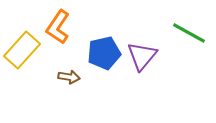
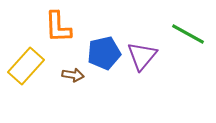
orange L-shape: rotated 36 degrees counterclockwise
green line: moved 1 px left, 1 px down
yellow rectangle: moved 4 px right, 16 px down
brown arrow: moved 4 px right, 2 px up
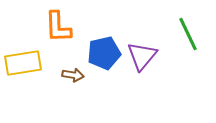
green line: rotated 36 degrees clockwise
yellow rectangle: moved 3 px left, 3 px up; rotated 39 degrees clockwise
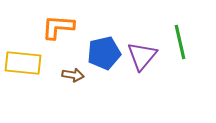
orange L-shape: rotated 96 degrees clockwise
green line: moved 8 px left, 8 px down; rotated 12 degrees clockwise
yellow rectangle: rotated 15 degrees clockwise
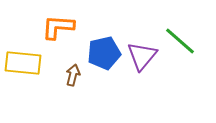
green line: moved 1 px up; rotated 36 degrees counterclockwise
brown arrow: rotated 85 degrees counterclockwise
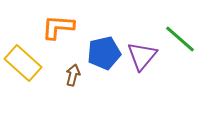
green line: moved 2 px up
yellow rectangle: rotated 36 degrees clockwise
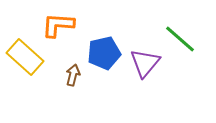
orange L-shape: moved 2 px up
purple triangle: moved 3 px right, 7 px down
yellow rectangle: moved 2 px right, 6 px up
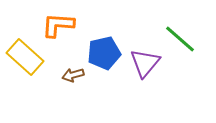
brown arrow: rotated 120 degrees counterclockwise
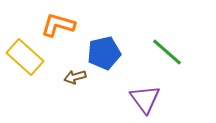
orange L-shape: rotated 12 degrees clockwise
green line: moved 13 px left, 13 px down
purple triangle: moved 36 px down; rotated 16 degrees counterclockwise
brown arrow: moved 2 px right, 2 px down
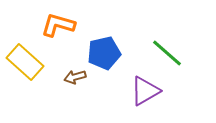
green line: moved 1 px down
yellow rectangle: moved 5 px down
purple triangle: moved 8 px up; rotated 36 degrees clockwise
